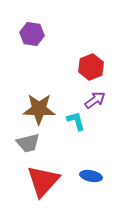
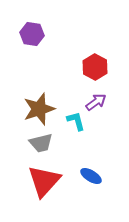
red hexagon: moved 4 px right; rotated 10 degrees counterclockwise
purple arrow: moved 1 px right, 2 px down
brown star: rotated 20 degrees counterclockwise
gray trapezoid: moved 13 px right
blue ellipse: rotated 20 degrees clockwise
red triangle: moved 1 px right
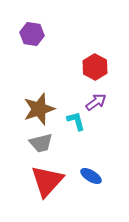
red triangle: moved 3 px right
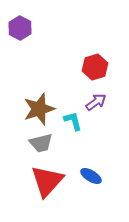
purple hexagon: moved 12 px left, 6 px up; rotated 20 degrees clockwise
red hexagon: rotated 15 degrees clockwise
cyan L-shape: moved 3 px left
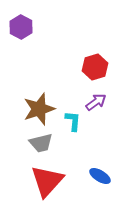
purple hexagon: moved 1 px right, 1 px up
cyan L-shape: rotated 20 degrees clockwise
blue ellipse: moved 9 px right
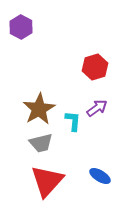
purple arrow: moved 1 px right, 6 px down
brown star: rotated 12 degrees counterclockwise
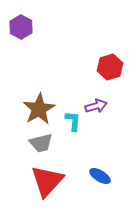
red hexagon: moved 15 px right
purple arrow: moved 1 px left, 2 px up; rotated 20 degrees clockwise
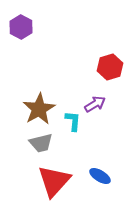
purple arrow: moved 1 px left, 2 px up; rotated 15 degrees counterclockwise
red triangle: moved 7 px right
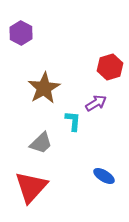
purple hexagon: moved 6 px down
purple arrow: moved 1 px right, 1 px up
brown star: moved 5 px right, 21 px up
gray trapezoid: rotated 30 degrees counterclockwise
blue ellipse: moved 4 px right
red triangle: moved 23 px left, 6 px down
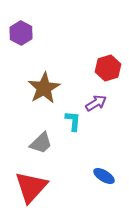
red hexagon: moved 2 px left, 1 px down
